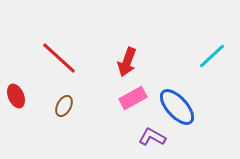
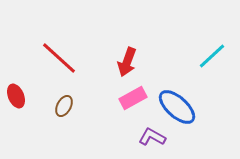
blue ellipse: rotated 6 degrees counterclockwise
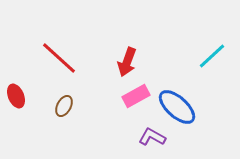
pink rectangle: moved 3 px right, 2 px up
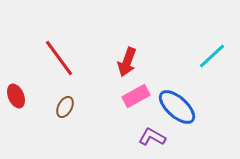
red line: rotated 12 degrees clockwise
brown ellipse: moved 1 px right, 1 px down
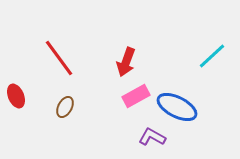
red arrow: moved 1 px left
blue ellipse: rotated 15 degrees counterclockwise
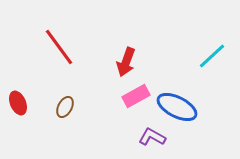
red line: moved 11 px up
red ellipse: moved 2 px right, 7 px down
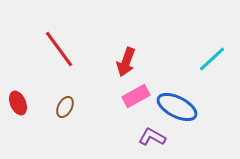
red line: moved 2 px down
cyan line: moved 3 px down
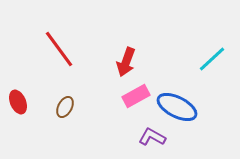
red ellipse: moved 1 px up
